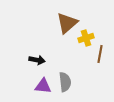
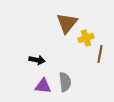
brown triangle: rotated 10 degrees counterclockwise
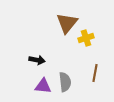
brown line: moved 5 px left, 19 px down
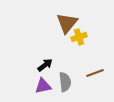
yellow cross: moved 7 px left, 1 px up
black arrow: moved 8 px right, 5 px down; rotated 49 degrees counterclockwise
brown line: rotated 60 degrees clockwise
purple triangle: rotated 18 degrees counterclockwise
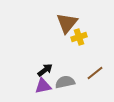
black arrow: moved 5 px down
brown line: rotated 18 degrees counterclockwise
gray semicircle: rotated 96 degrees counterclockwise
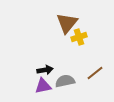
black arrow: rotated 28 degrees clockwise
gray semicircle: moved 1 px up
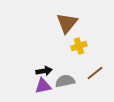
yellow cross: moved 9 px down
black arrow: moved 1 px left, 1 px down
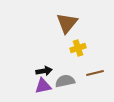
yellow cross: moved 1 px left, 2 px down
brown line: rotated 24 degrees clockwise
